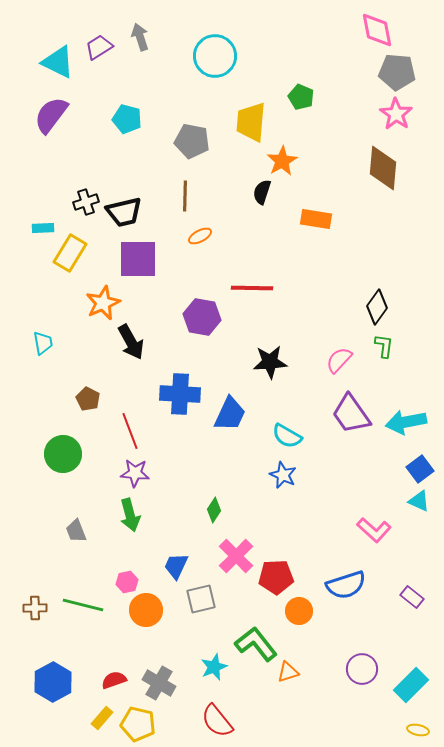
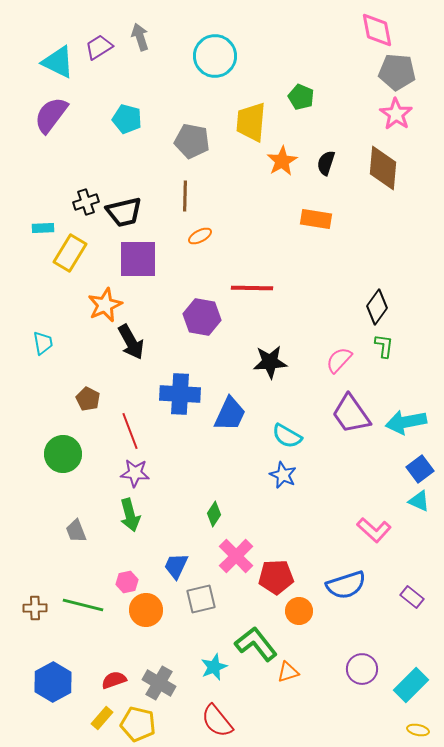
black semicircle at (262, 192): moved 64 px right, 29 px up
orange star at (103, 303): moved 2 px right, 2 px down
green diamond at (214, 510): moved 4 px down
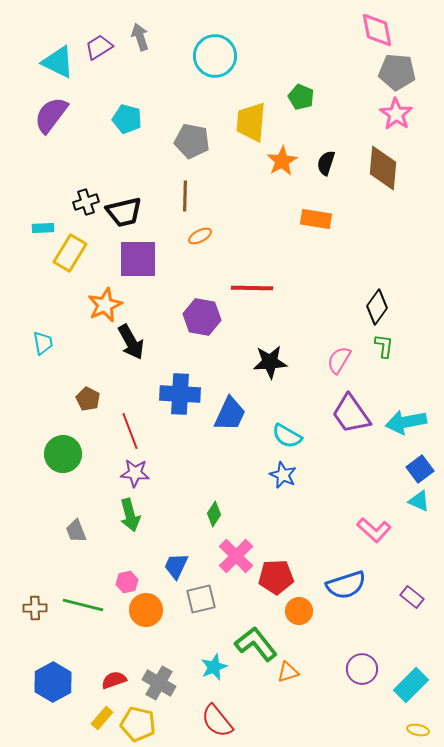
pink semicircle at (339, 360): rotated 12 degrees counterclockwise
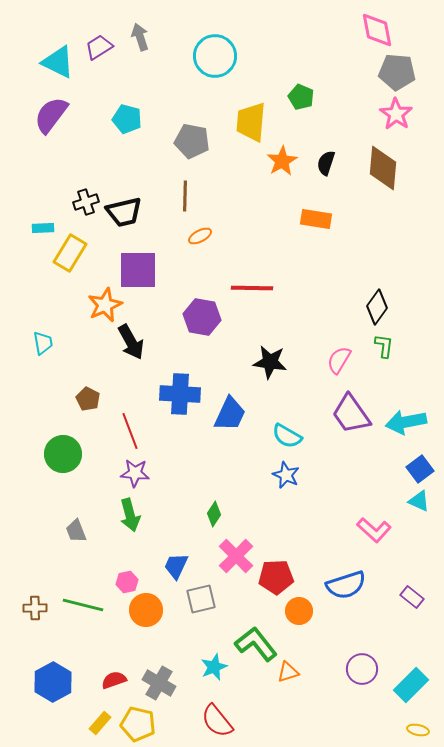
purple square at (138, 259): moved 11 px down
black star at (270, 362): rotated 12 degrees clockwise
blue star at (283, 475): moved 3 px right
yellow rectangle at (102, 718): moved 2 px left, 5 px down
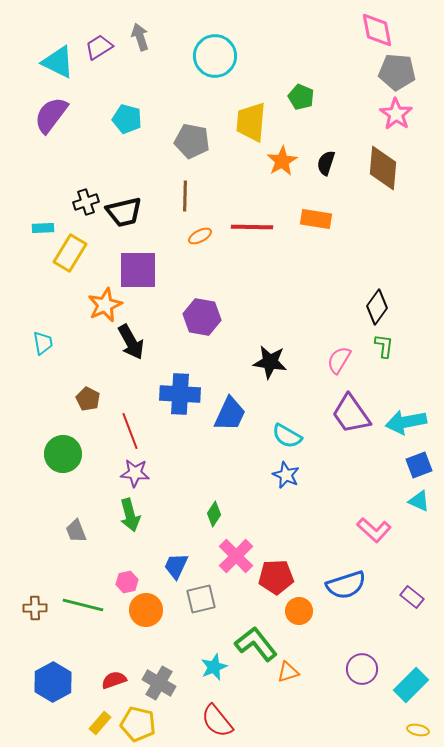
red line at (252, 288): moved 61 px up
blue square at (420, 469): moved 1 px left, 4 px up; rotated 16 degrees clockwise
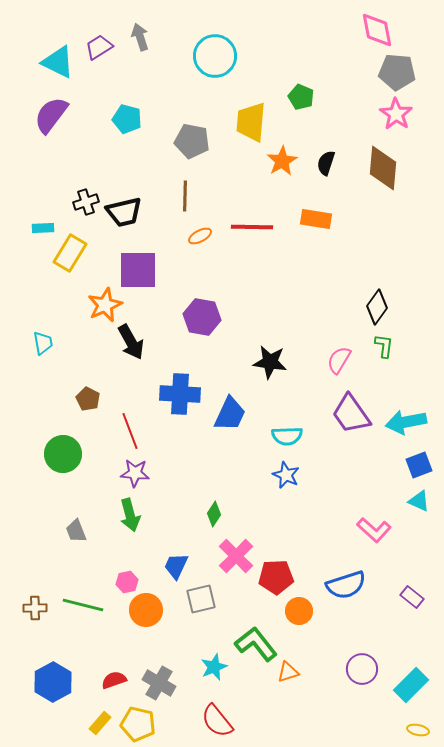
cyan semicircle at (287, 436): rotated 32 degrees counterclockwise
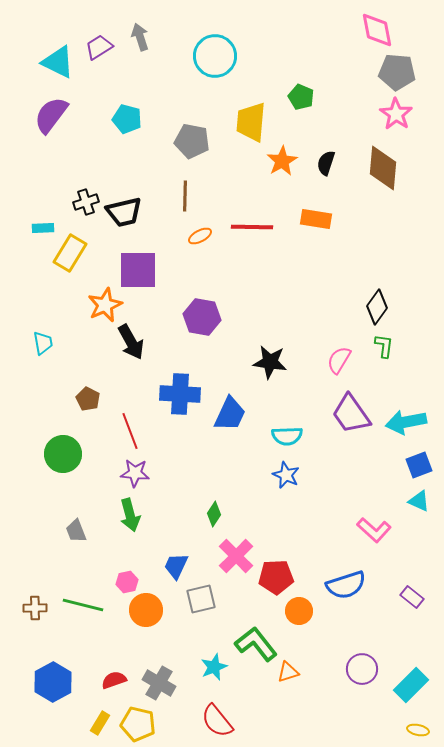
yellow rectangle at (100, 723): rotated 10 degrees counterclockwise
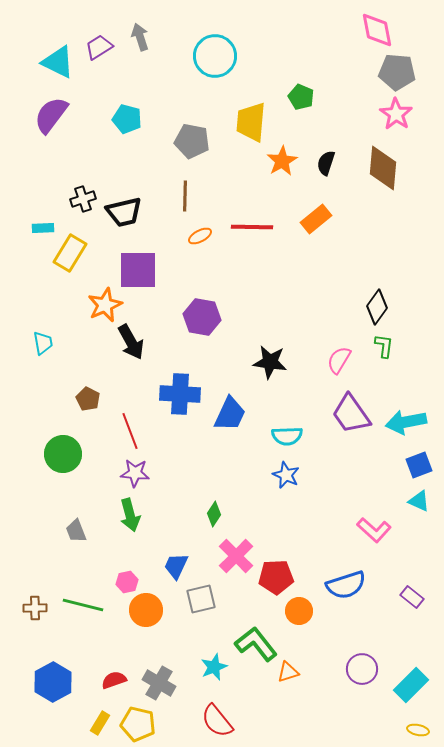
black cross at (86, 202): moved 3 px left, 3 px up
orange rectangle at (316, 219): rotated 48 degrees counterclockwise
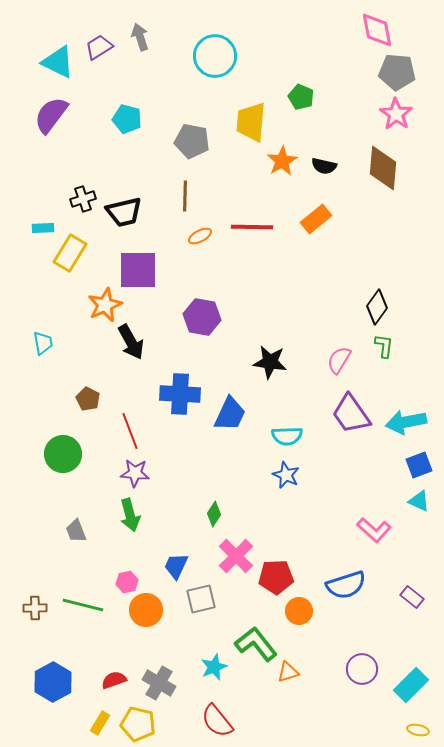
black semicircle at (326, 163): moved 2 px left, 3 px down; rotated 95 degrees counterclockwise
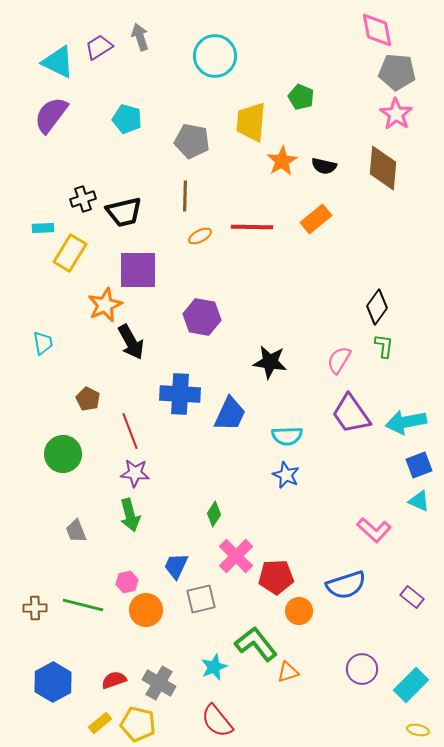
yellow rectangle at (100, 723): rotated 20 degrees clockwise
